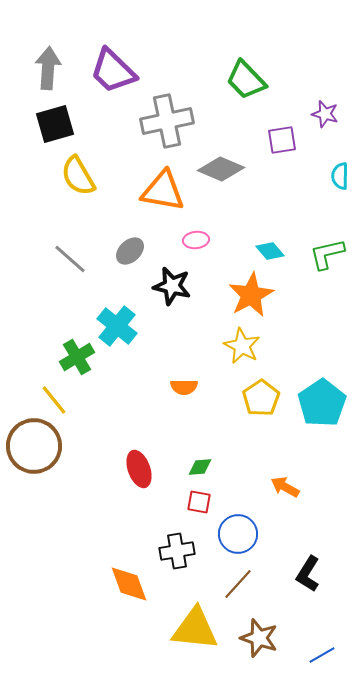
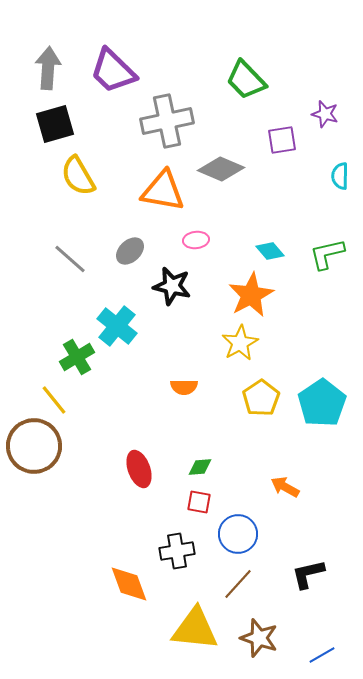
yellow star: moved 2 px left, 3 px up; rotated 15 degrees clockwise
black L-shape: rotated 45 degrees clockwise
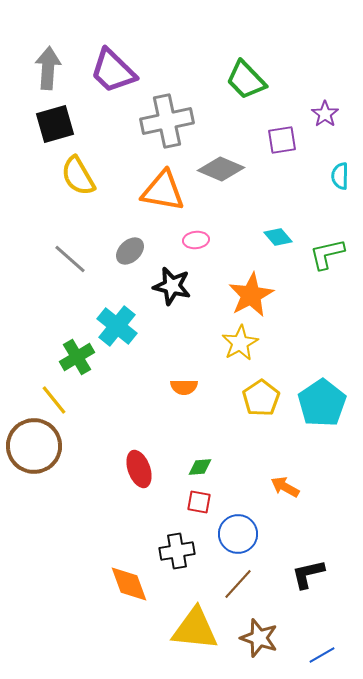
purple star: rotated 20 degrees clockwise
cyan diamond: moved 8 px right, 14 px up
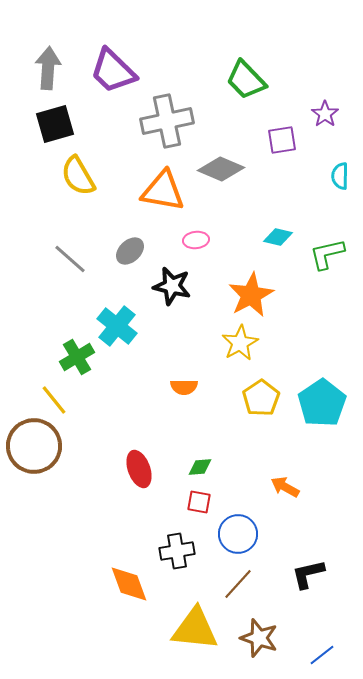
cyan diamond: rotated 36 degrees counterclockwise
blue line: rotated 8 degrees counterclockwise
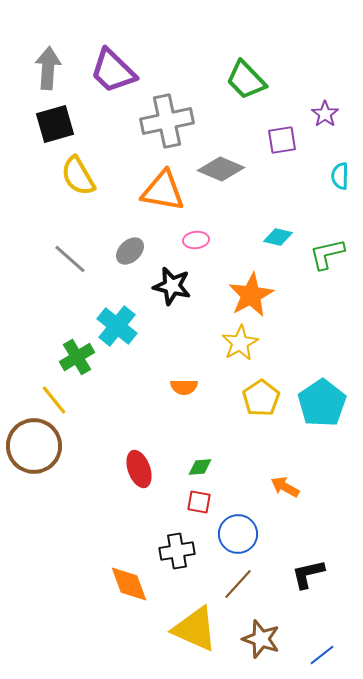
yellow triangle: rotated 18 degrees clockwise
brown star: moved 2 px right, 1 px down
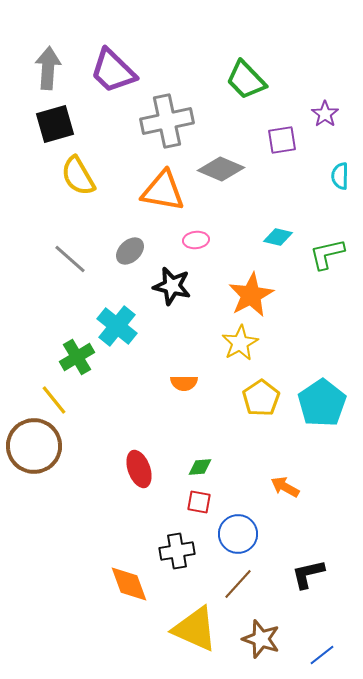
orange semicircle: moved 4 px up
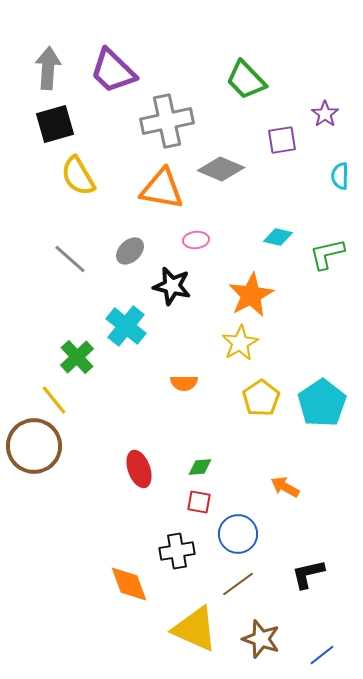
orange triangle: moved 1 px left, 2 px up
cyan cross: moved 9 px right
green cross: rotated 12 degrees counterclockwise
brown line: rotated 12 degrees clockwise
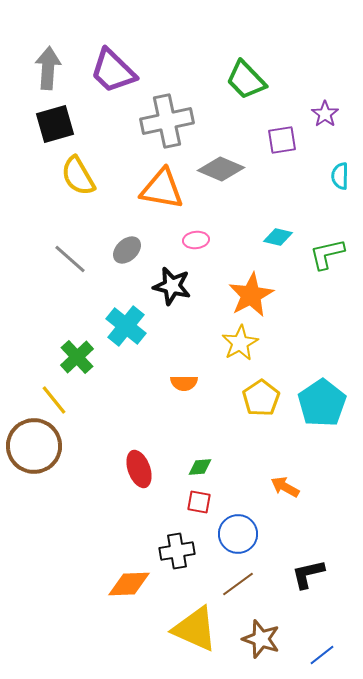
gray ellipse: moved 3 px left, 1 px up
orange diamond: rotated 72 degrees counterclockwise
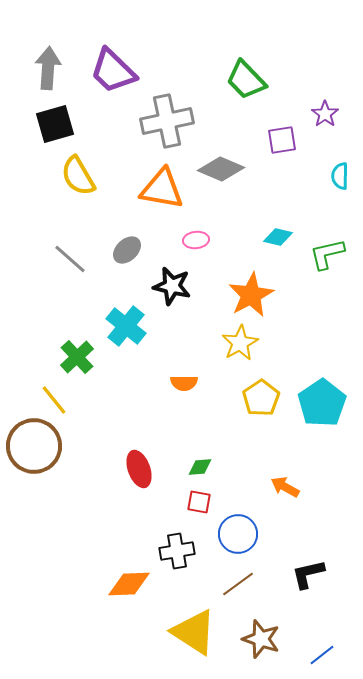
yellow triangle: moved 1 px left, 3 px down; rotated 9 degrees clockwise
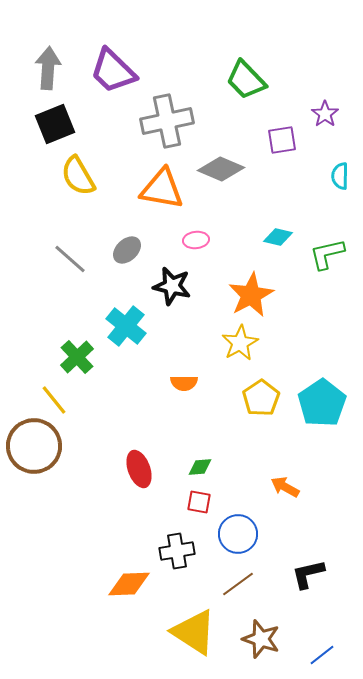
black square: rotated 6 degrees counterclockwise
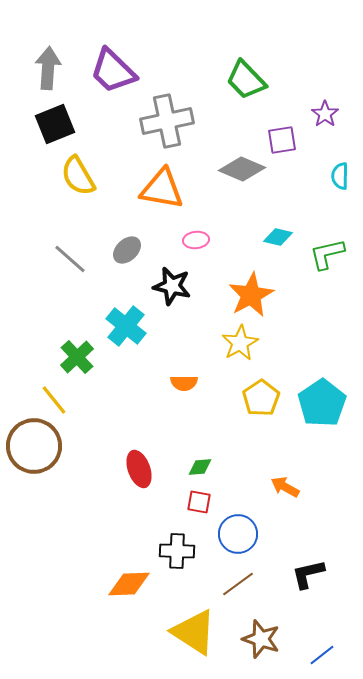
gray diamond: moved 21 px right
black cross: rotated 12 degrees clockwise
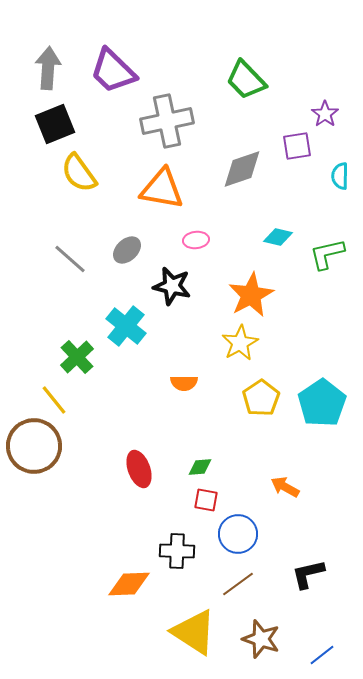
purple square: moved 15 px right, 6 px down
gray diamond: rotated 42 degrees counterclockwise
yellow semicircle: moved 1 px right, 3 px up; rotated 6 degrees counterclockwise
red square: moved 7 px right, 2 px up
